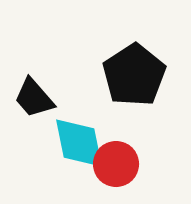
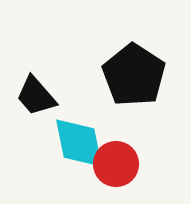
black pentagon: rotated 6 degrees counterclockwise
black trapezoid: moved 2 px right, 2 px up
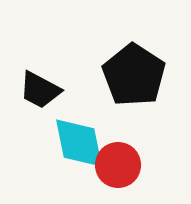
black trapezoid: moved 4 px right, 6 px up; rotated 21 degrees counterclockwise
red circle: moved 2 px right, 1 px down
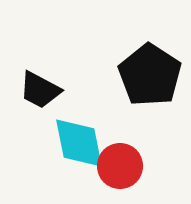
black pentagon: moved 16 px right
red circle: moved 2 px right, 1 px down
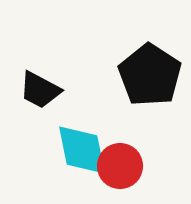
cyan diamond: moved 3 px right, 7 px down
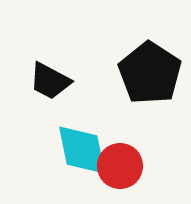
black pentagon: moved 2 px up
black trapezoid: moved 10 px right, 9 px up
